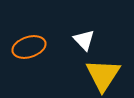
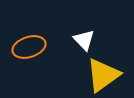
yellow triangle: rotated 21 degrees clockwise
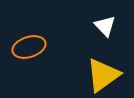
white triangle: moved 21 px right, 14 px up
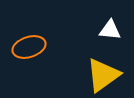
white triangle: moved 5 px right, 4 px down; rotated 40 degrees counterclockwise
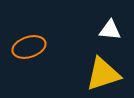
yellow triangle: moved 1 px up; rotated 18 degrees clockwise
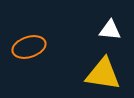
yellow triangle: rotated 27 degrees clockwise
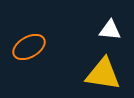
orange ellipse: rotated 12 degrees counterclockwise
